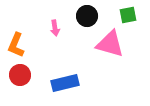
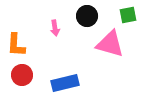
orange L-shape: rotated 20 degrees counterclockwise
red circle: moved 2 px right
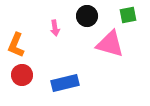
orange L-shape: rotated 20 degrees clockwise
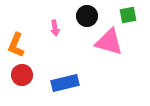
pink triangle: moved 1 px left, 2 px up
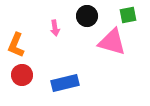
pink triangle: moved 3 px right
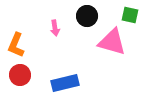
green square: moved 2 px right; rotated 24 degrees clockwise
red circle: moved 2 px left
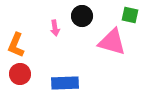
black circle: moved 5 px left
red circle: moved 1 px up
blue rectangle: rotated 12 degrees clockwise
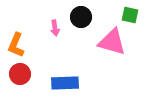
black circle: moved 1 px left, 1 px down
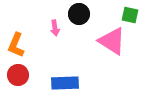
black circle: moved 2 px left, 3 px up
pink triangle: moved 1 px up; rotated 16 degrees clockwise
red circle: moved 2 px left, 1 px down
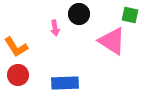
orange L-shape: moved 2 px down; rotated 55 degrees counterclockwise
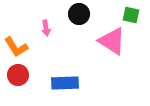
green square: moved 1 px right
pink arrow: moved 9 px left
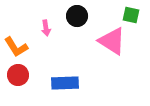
black circle: moved 2 px left, 2 px down
